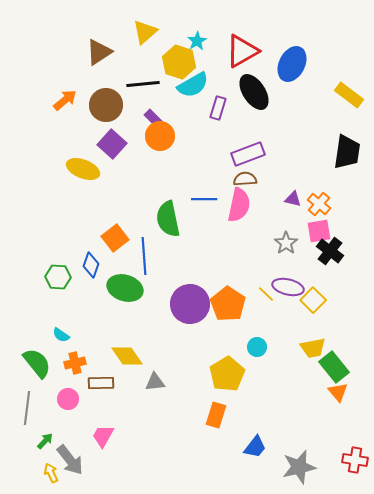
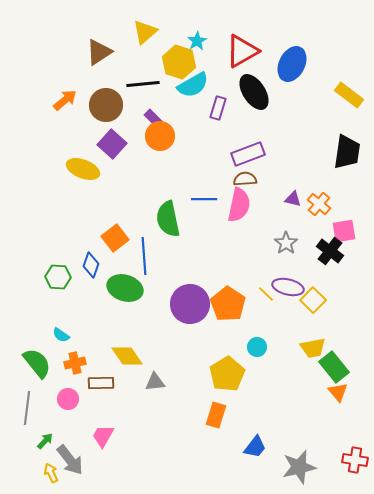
pink square at (319, 231): moved 25 px right
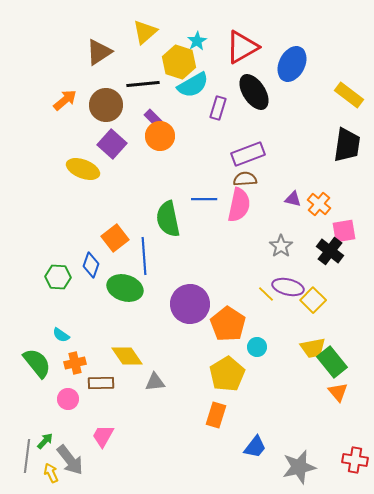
red triangle at (242, 51): moved 4 px up
black trapezoid at (347, 152): moved 7 px up
gray star at (286, 243): moved 5 px left, 3 px down
orange pentagon at (228, 304): moved 20 px down
green rectangle at (334, 367): moved 2 px left, 5 px up
gray line at (27, 408): moved 48 px down
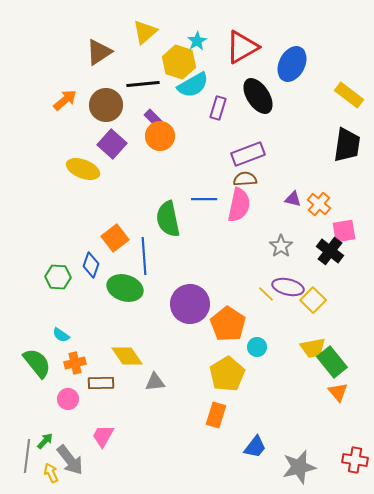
black ellipse at (254, 92): moved 4 px right, 4 px down
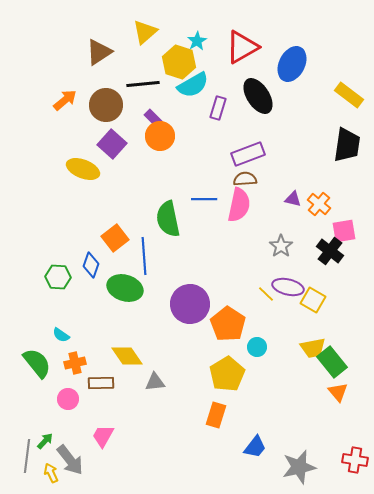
yellow square at (313, 300): rotated 15 degrees counterclockwise
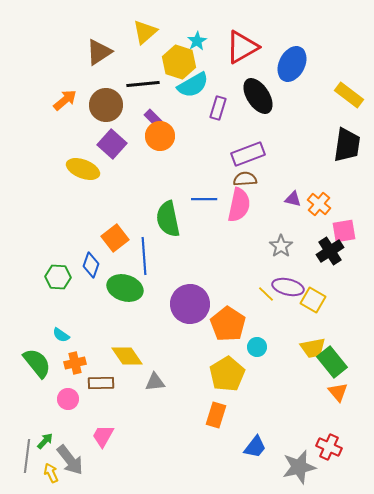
black cross at (330, 251): rotated 20 degrees clockwise
red cross at (355, 460): moved 26 px left, 13 px up; rotated 15 degrees clockwise
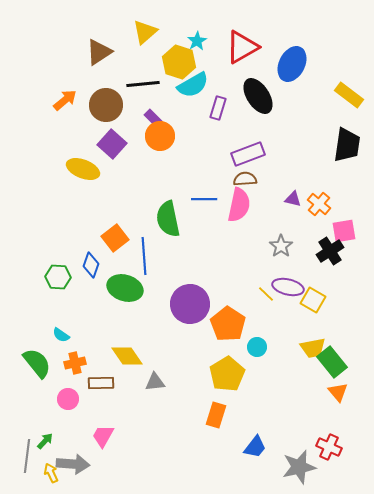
gray arrow at (70, 460): moved 3 px right, 4 px down; rotated 48 degrees counterclockwise
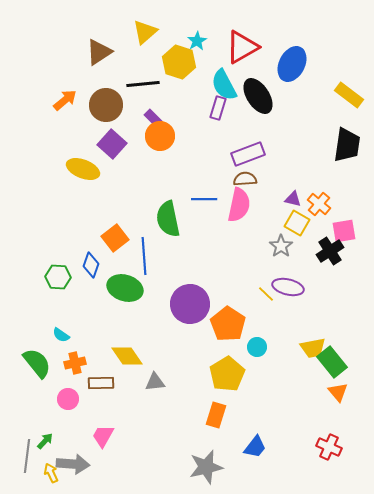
cyan semicircle at (193, 85): moved 31 px right; rotated 92 degrees clockwise
yellow square at (313, 300): moved 16 px left, 77 px up
gray star at (299, 467): moved 93 px left
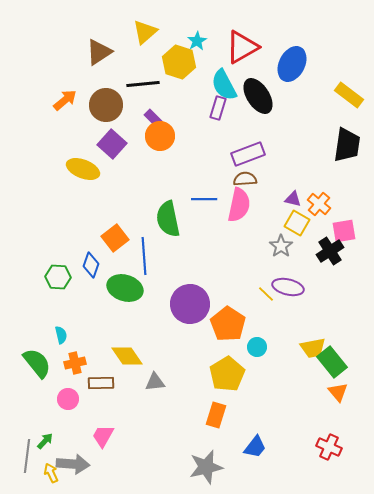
cyan semicircle at (61, 335): rotated 138 degrees counterclockwise
